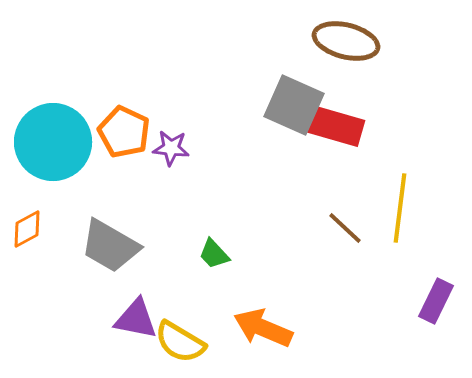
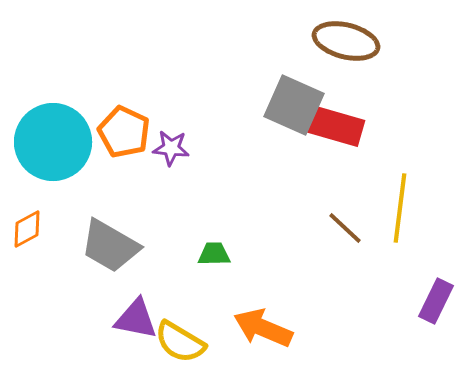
green trapezoid: rotated 132 degrees clockwise
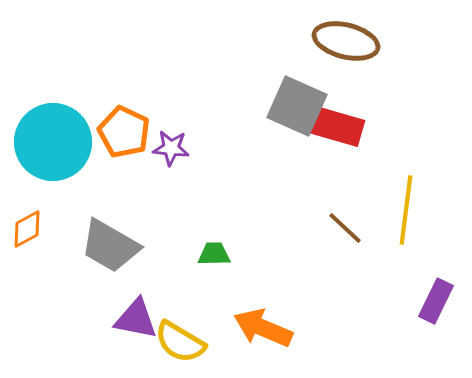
gray square: moved 3 px right, 1 px down
yellow line: moved 6 px right, 2 px down
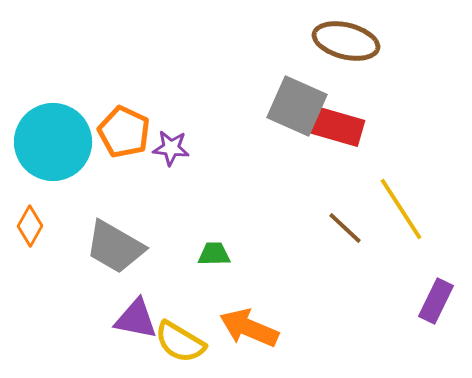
yellow line: moved 5 px left, 1 px up; rotated 40 degrees counterclockwise
orange diamond: moved 3 px right, 3 px up; rotated 33 degrees counterclockwise
gray trapezoid: moved 5 px right, 1 px down
orange arrow: moved 14 px left
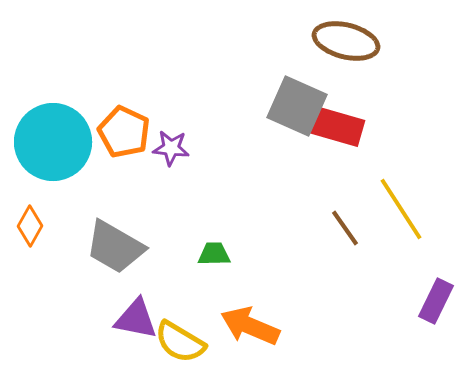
brown line: rotated 12 degrees clockwise
orange arrow: moved 1 px right, 2 px up
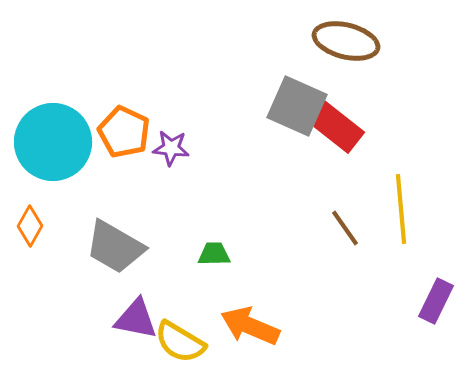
red rectangle: rotated 22 degrees clockwise
yellow line: rotated 28 degrees clockwise
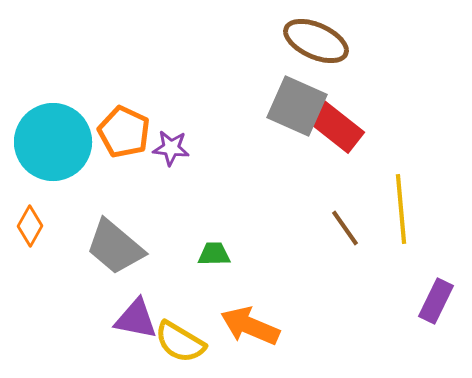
brown ellipse: moved 30 px left; rotated 10 degrees clockwise
gray trapezoid: rotated 10 degrees clockwise
